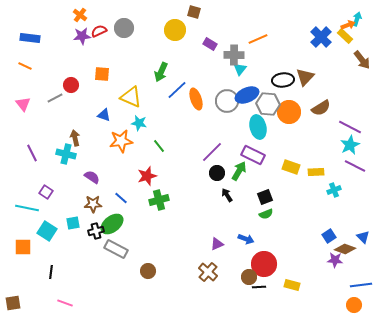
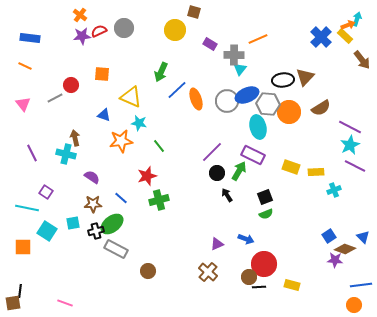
black line at (51, 272): moved 31 px left, 19 px down
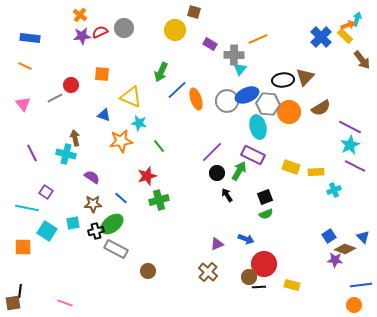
red semicircle at (99, 31): moved 1 px right, 1 px down
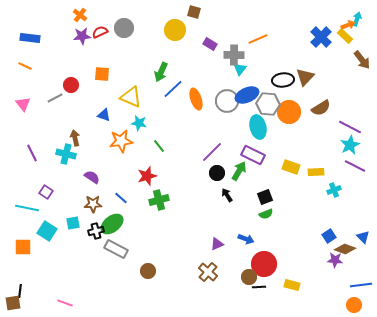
blue line at (177, 90): moved 4 px left, 1 px up
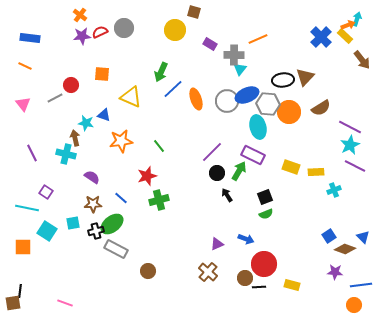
cyan star at (139, 123): moved 53 px left
purple star at (335, 260): moved 12 px down
brown circle at (249, 277): moved 4 px left, 1 px down
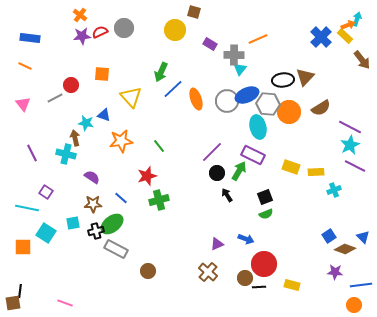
yellow triangle at (131, 97): rotated 25 degrees clockwise
cyan square at (47, 231): moved 1 px left, 2 px down
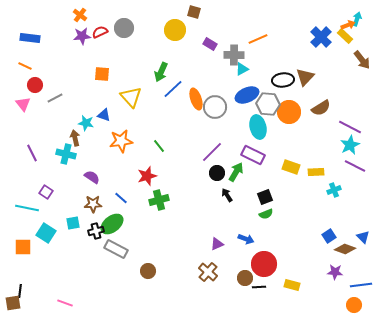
cyan triangle at (240, 69): moved 2 px right; rotated 24 degrees clockwise
red circle at (71, 85): moved 36 px left
gray circle at (227, 101): moved 12 px left, 6 px down
green arrow at (239, 171): moved 3 px left, 1 px down
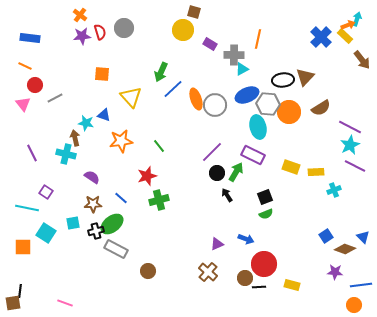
yellow circle at (175, 30): moved 8 px right
red semicircle at (100, 32): rotated 98 degrees clockwise
orange line at (258, 39): rotated 54 degrees counterclockwise
gray circle at (215, 107): moved 2 px up
blue square at (329, 236): moved 3 px left
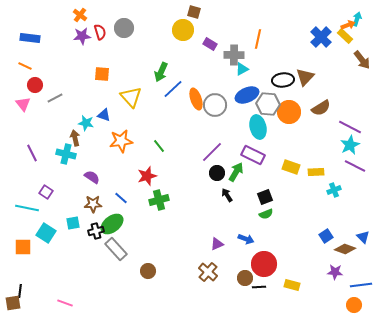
gray rectangle at (116, 249): rotated 20 degrees clockwise
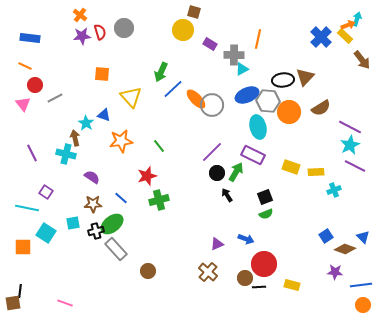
orange ellipse at (196, 99): rotated 25 degrees counterclockwise
gray hexagon at (268, 104): moved 3 px up
gray circle at (215, 105): moved 3 px left
cyan star at (86, 123): rotated 21 degrees clockwise
orange circle at (354, 305): moved 9 px right
